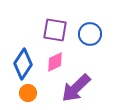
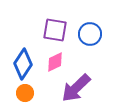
orange circle: moved 3 px left
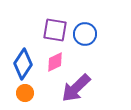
blue circle: moved 5 px left
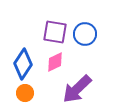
purple square: moved 2 px down
purple arrow: moved 1 px right, 1 px down
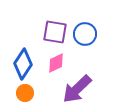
pink diamond: moved 1 px right, 1 px down
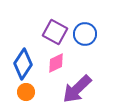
purple square: rotated 20 degrees clockwise
orange circle: moved 1 px right, 1 px up
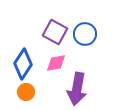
pink diamond: rotated 15 degrees clockwise
purple arrow: rotated 36 degrees counterclockwise
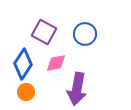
purple square: moved 11 px left
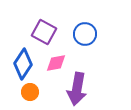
orange circle: moved 4 px right
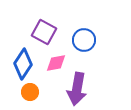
blue circle: moved 1 px left, 6 px down
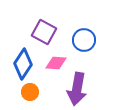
pink diamond: rotated 15 degrees clockwise
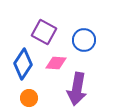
orange circle: moved 1 px left, 6 px down
